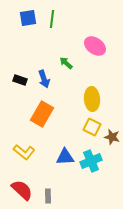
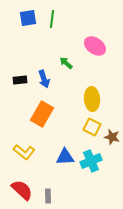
black rectangle: rotated 24 degrees counterclockwise
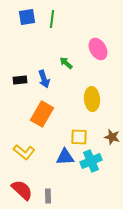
blue square: moved 1 px left, 1 px up
pink ellipse: moved 3 px right, 3 px down; rotated 25 degrees clockwise
yellow square: moved 13 px left, 10 px down; rotated 24 degrees counterclockwise
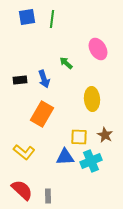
brown star: moved 7 px left, 2 px up; rotated 14 degrees clockwise
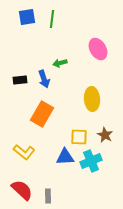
green arrow: moved 6 px left; rotated 56 degrees counterclockwise
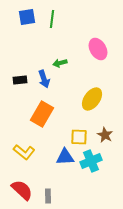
yellow ellipse: rotated 40 degrees clockwise
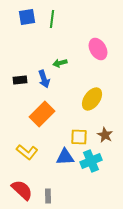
orange rectangle: rotated 15 degrees clockwise
yellow L-shape: moved 3 px right
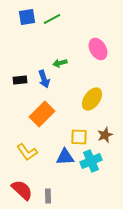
green line: rotated 54 degrees clockwise
brown star: rotated 21 degrees clockwise
yellow L-shape: rotated 15 degrees clockwise
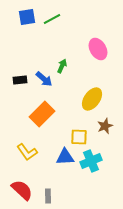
green arrow: moved 2 px right, 3 px down; rotated 128 degrees clockwise
blue arrow: rotated 30 degrees counterclockwise
brown star: moved 9 px up
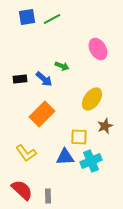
green arrow: rotated 88 degrees clockwise
black rectangle: moved 1 px up
yellow L-shape: moved 1 px left, 1 px down
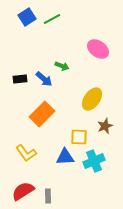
blue square: rotated 24 degrees counterclockwise
pink ellipse: rotated 25 degrees counterclockwise
cyan cross: moved 3 px right
red semicircle: moved 1 px right, 1 px down; rotated 75 degrees counterclockwise
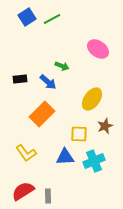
blue arrow: moved 4 px right, 3 px down
yellow square: moved 3 px up
